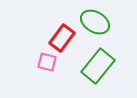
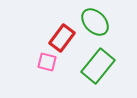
green ellipse: rotated 16 degrees clockwise
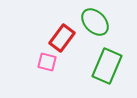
green rectangle: moved 9 px right; rotated 16 degrees counterclockwise
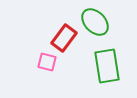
red rectangle: moved 2 px right
green rectangle: rotated 32 degrees counterclockwise
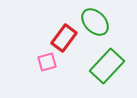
pink square: rotated 30 degrees counterclockwise
green rectangle: rotated 52 degrees clockwise
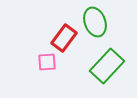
green ellipse: rotated 24 degrees clockwise
pink square: rotated 12 degrees clockwise
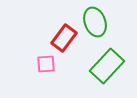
pink square: moved 1 px left, 2 px down
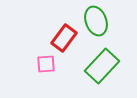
green ellipse: moved 1 px right, 1 px up
green rectangle: moved 5 px left
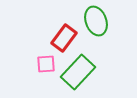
green rectangle: moved 24 px left, 6 px down
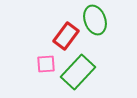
green ellipse: moved 1 px left, 1 px up
red rectangle: moved 2 px right, 2 px up
